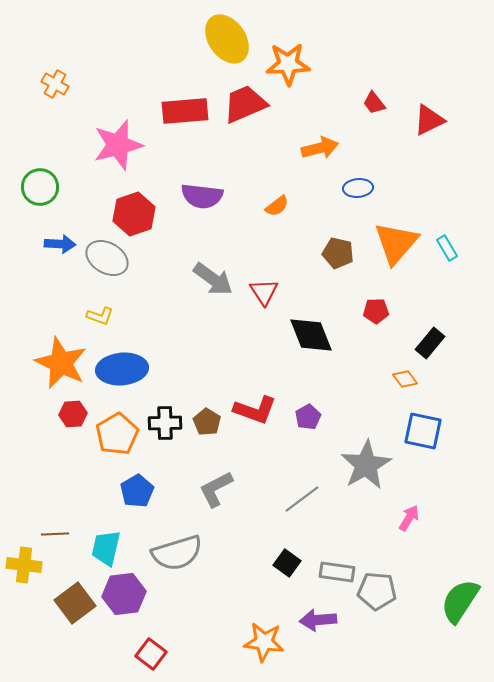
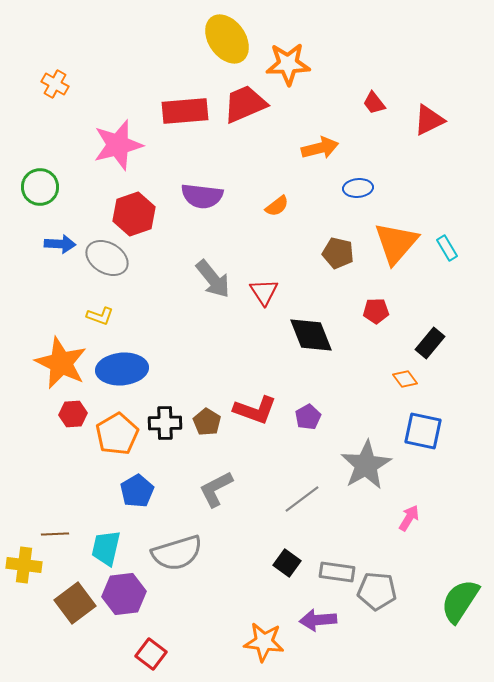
gray arrow at (213, 279): rotated 15 degrees clockwise
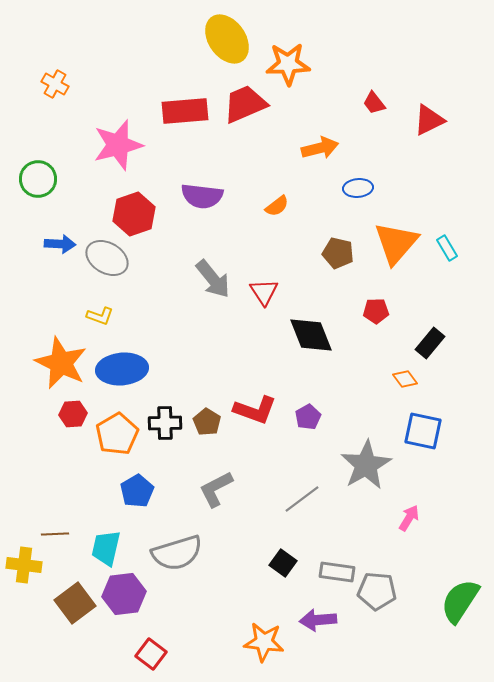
green circle at (40, 187): moved 2 px left, 8 px up
black square at (287, 563): moved 4 px left
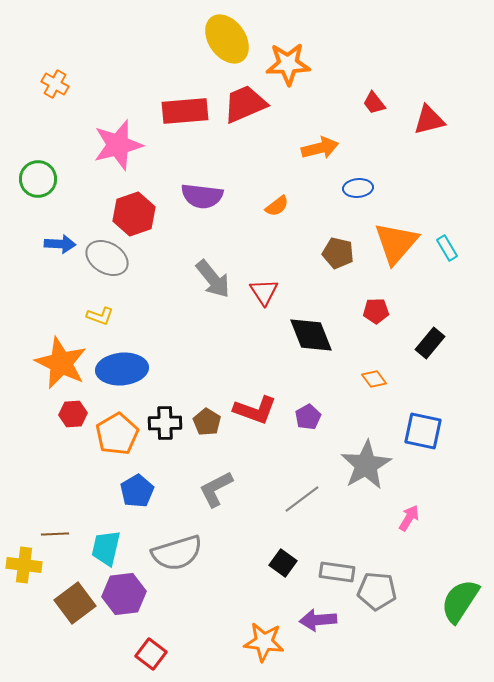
red triangle at (429, 120): rotated 12 degrees clockwise
orange diamond at (405, 379): moved 31 px left
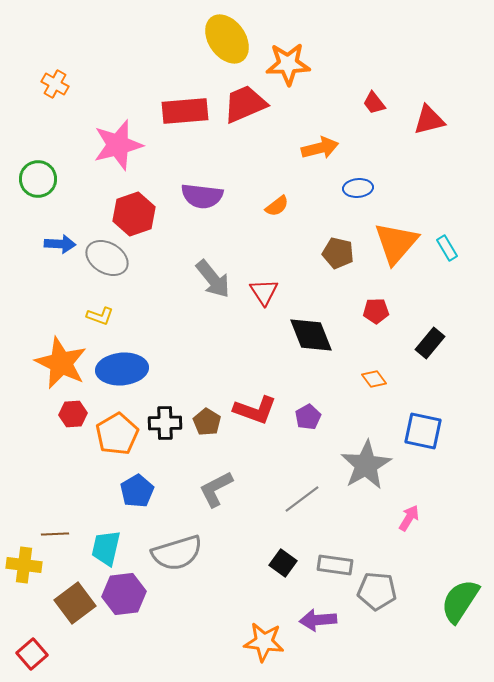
gray rectangle at (337, 572): moved 2 px left, 7 px up
red square at (151, 654): moved 119 px left; rotated 12 degrees clockwise
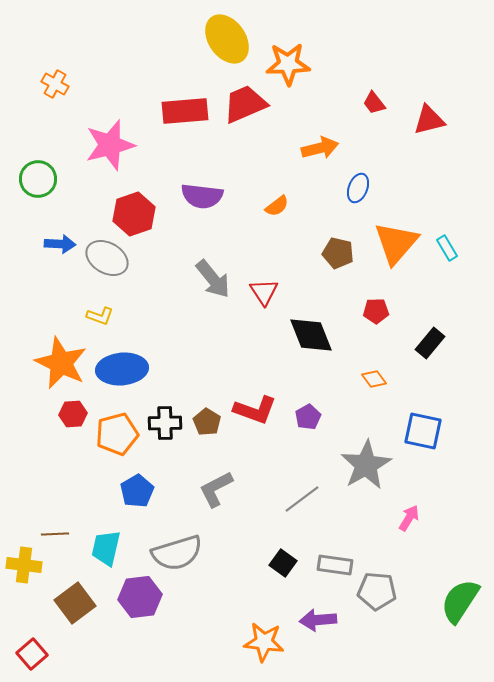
pink star at (118, 145): moved 8 px left
blue ellipse at (358, 188): rotated 64 degrees counterclockwise
orange pentagon at (117, 434): rotated 15 degrees clockwise
purple hexagon at (124, 594): moved 16 px right, 3 px down
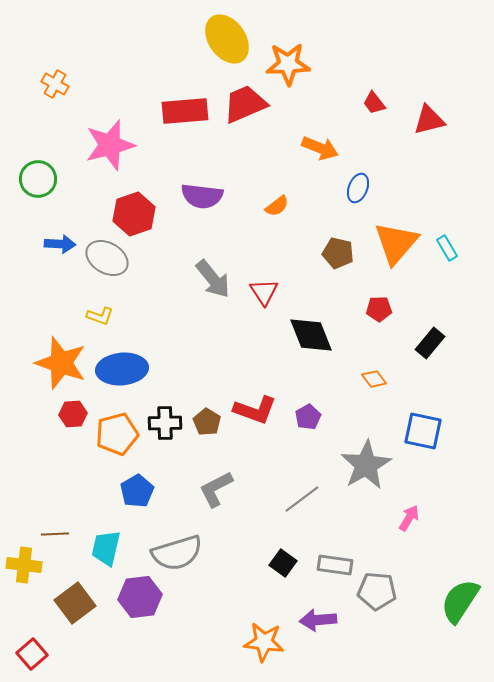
orange arrow at (320, 148): rotated 36 degrees clockwise
red pentagon at (376, 311): moved 3 px right, 2 px up
orange star at (61, 363): rotated 6 degrees counterclockwise
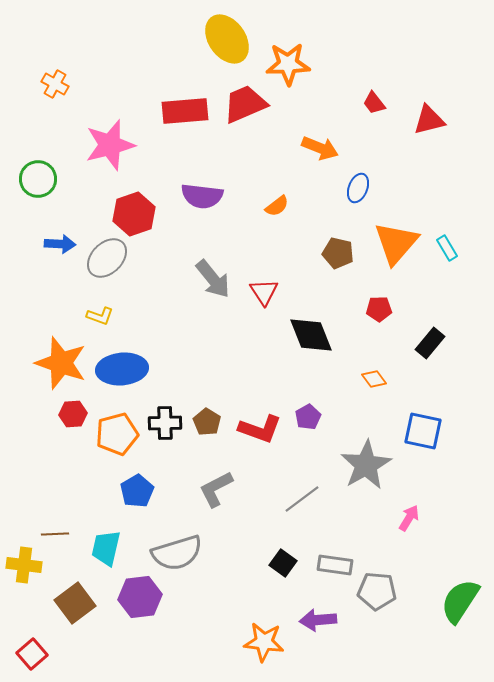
gray ellipse at (107, 258): rotated 75 degrees counterclockwise
red L-shape at (255, 410): moved 5 px right, 19 px down
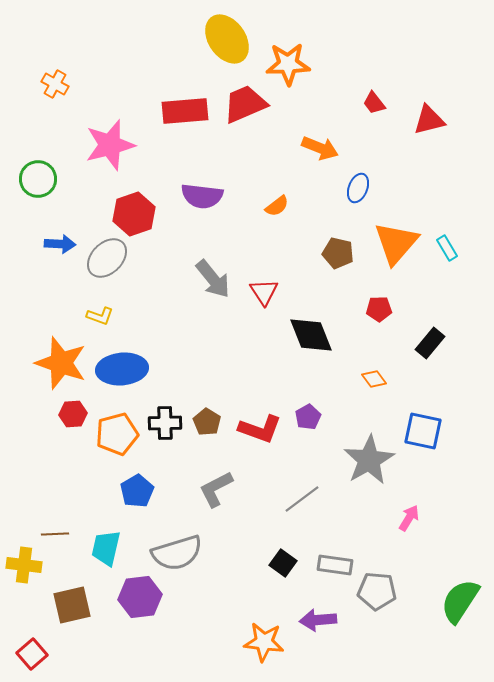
gray star at (366, 465): moved 3 px right, 5 px up
brown square at (75, 603): moved 3 px left, 2 px down; rotated 24 degrees clockwise
